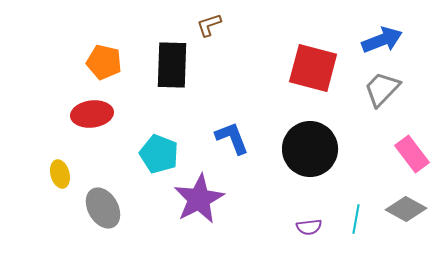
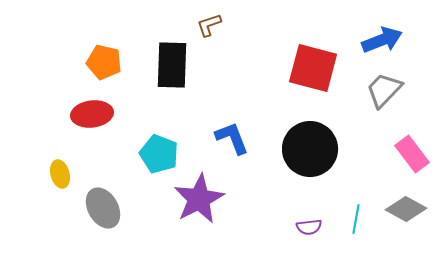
gray trapezoid: moved 2 px right, 1 px down
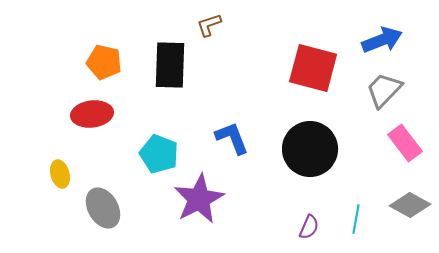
black rectangle: moved 2 px left
pink rectangle: moved 7 px left, 11 px up
gray diamond: moved 4 px right, 4 px up
purple semicircle: rotated 60 degrees counterclockwise
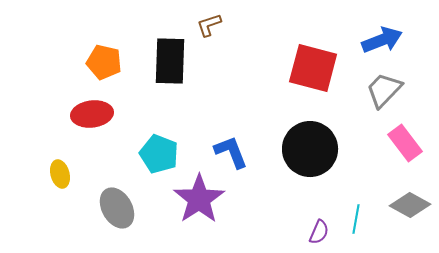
black rectangle: moved 4 px up
blue L-shape: moved 1 px left, 14 px down
purple star: rotated 6 degrees counterclockwise
gray ellipse: moved 14 px right
purple semicircle: moved 10 px right, 5 px down
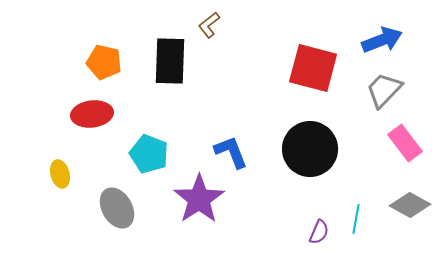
brown L-shape: rotated 20 degrees counterclockwise
cyan pentagon: moved 10 px left
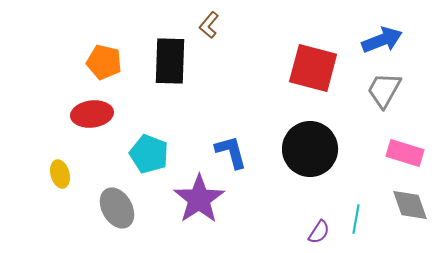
brown L-shape: rotated 12 degrees counterclockwise
gray trapezoid: rotated 15 degrees counterclockwise
pink rectangle: moved 10 px down; rotated 36 degrees counterclockwise
blue L-shape: rotated 6 degrees clockwise
gray diamond: rotated 42 degrees clockwise
purple semicircle: rotated 10 degrees clockwise
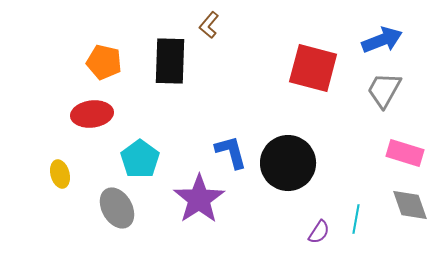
black circle: moved 22 px left, 14 px down
cyan pentagon: moved 9 px left, 5 px down; rotated 15 degrees clockwise
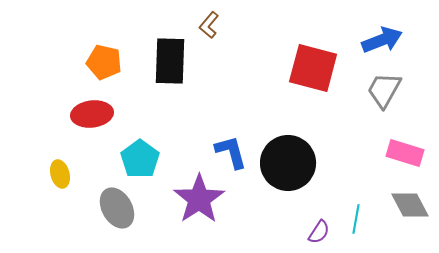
gray diamond: rotated 9 degrees counterclockwise
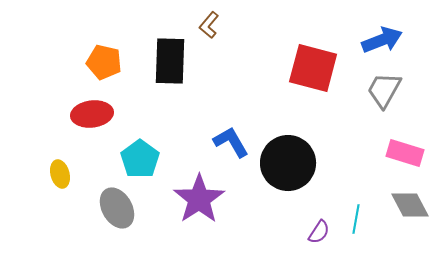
blue L-shape: moved 10 px up; rotated 15 degrees counterclockwise
